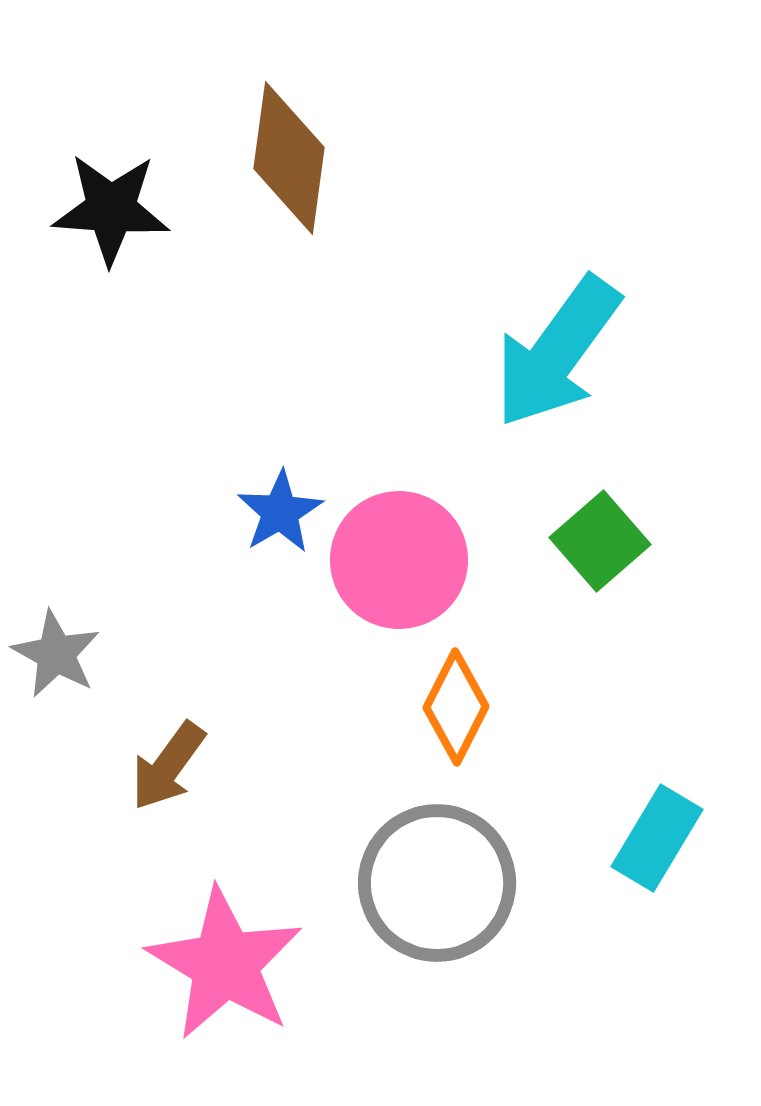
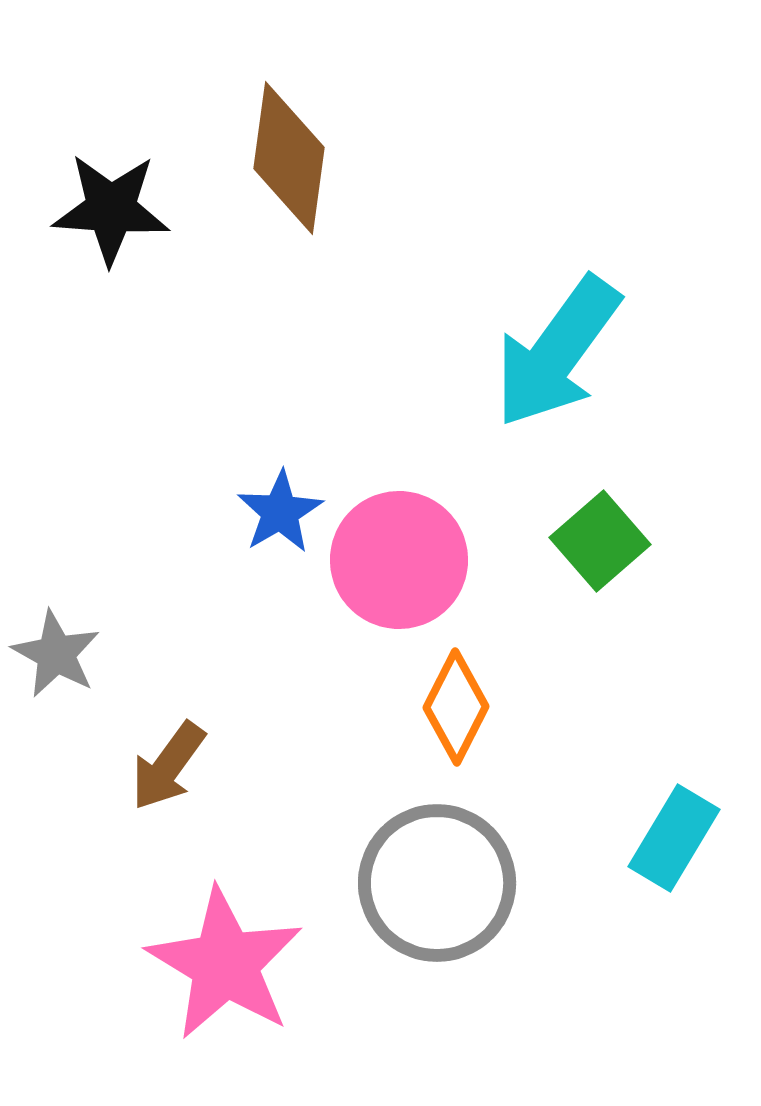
cyan rectangle: moved 17 px right
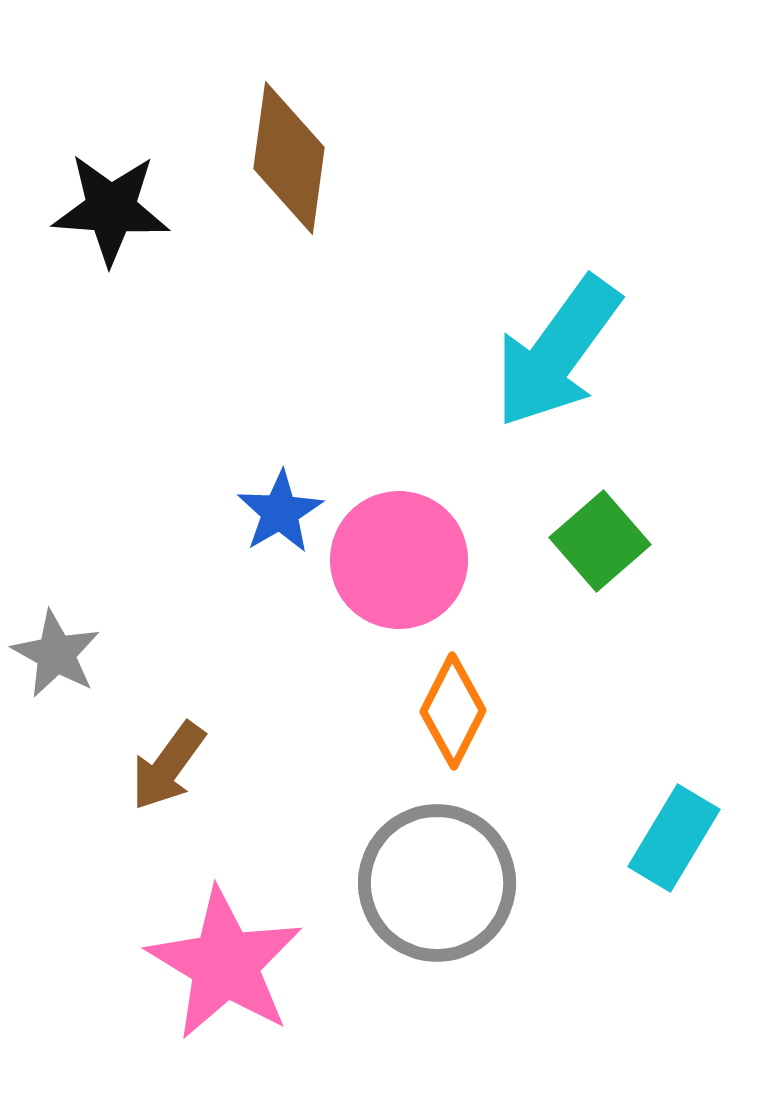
orange diamond: moved 3 px left, 4 px down
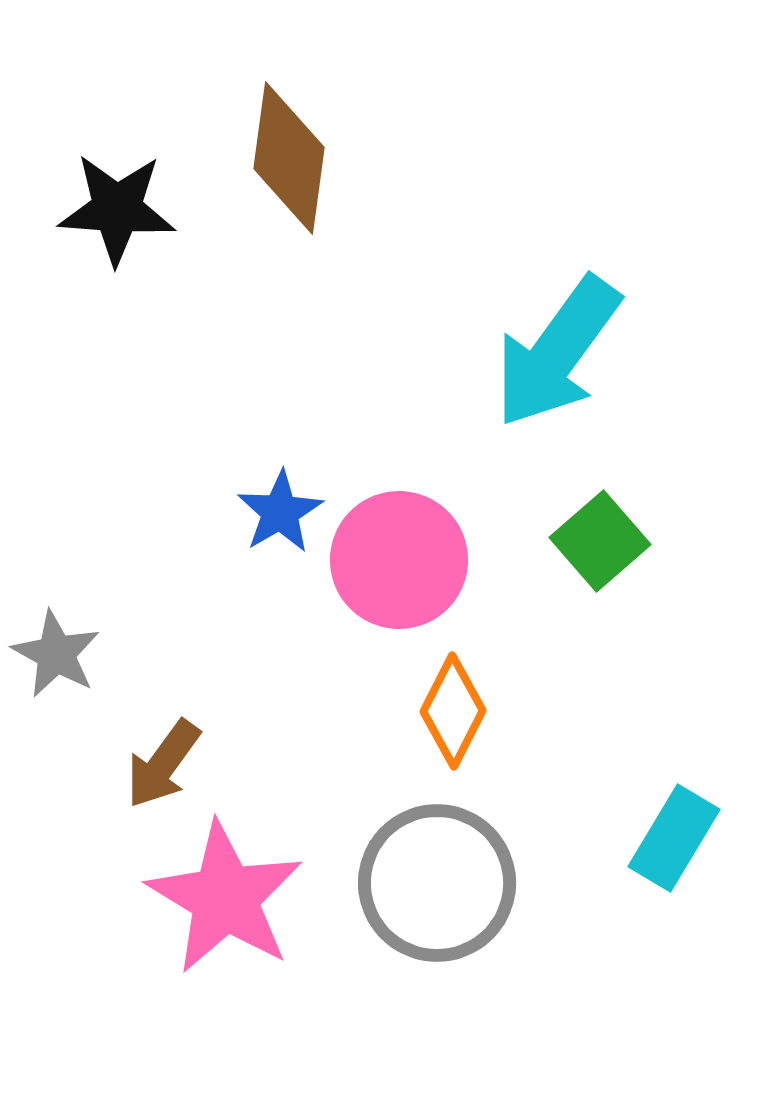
black star: moved 6 px right
brown arrow: moved 5 px left, 2 px up
pink star: moved 66 px up
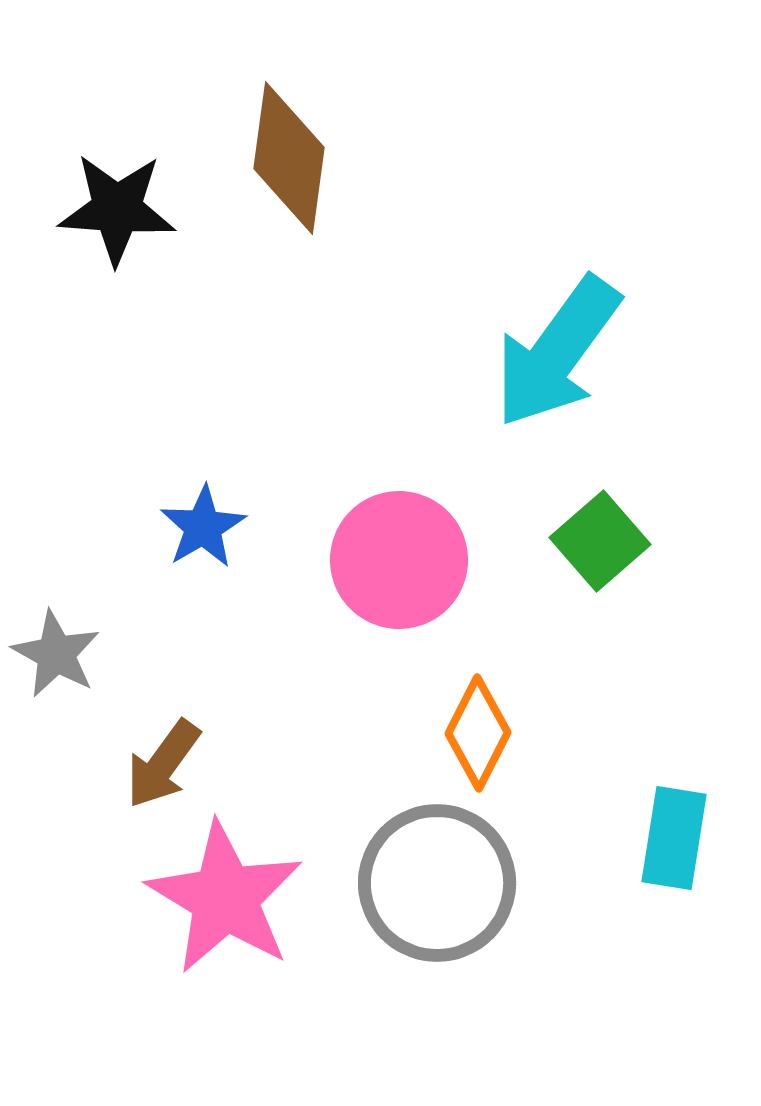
blue star: moved 77 px left, 15 px down
orange diamond: moved 25 px right, 22 px down
cyan rectangle: rotated 22 degrees counterclockwise
